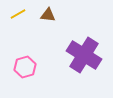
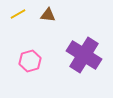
pink hexagon: moved 5 px right, 6 px up
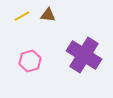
yellow line: moved 4 px right, 2 px down
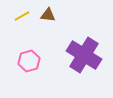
pink hexagon: moved 1 px left
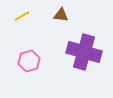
brown triangle: moved 13 px right
purple cross: moved 3 px up; rotated 16 degrees counterclockwise
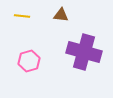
yellow line: rotated 35 degrees clockwise
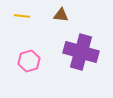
purple cross: moved 3 px left
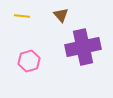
brown triangle: rotated 42 degrees clockwise
purple cross: moved 2 px right, 5 px up; rotated 28 degrees counterclockwise
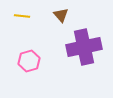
purple cross: moved 1 px right
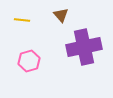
yellow line: moved 4 px down
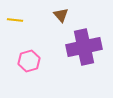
yellow line: moved 7 px left
